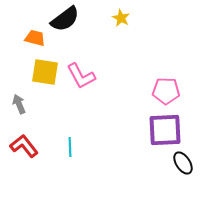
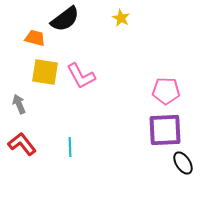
red L-shape: moved 2 px left, 2 px up
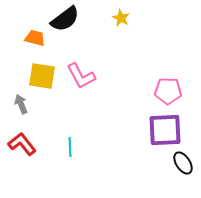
yellow square: moved 3 px left, 4 px down
pink pentagon: moved 2 px right
gray arrow: moved 2 px right
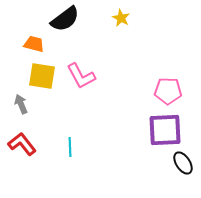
orange trapezoid: moved 1 px left, 6 px down
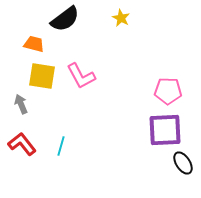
cyan line: moved 9 px left, 1 px up; rotated 18 degrees clockwise
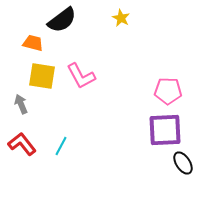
black semicircle: moved 3 px left, 1 px down
orange trapezoid: moved 1 px left, 1 px up
cyan line: rotated 12 degrees clockwise
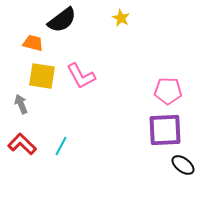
red L-shape: rotated 8 degrees counterclockwise
black ellipse: moved 2 px down; rotated 20 degrees counterclockwise
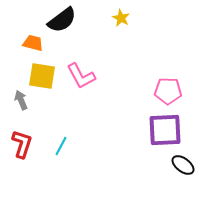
gray arrow: moved 4 px up
red L-shape: rotated 64 degrees clockwise
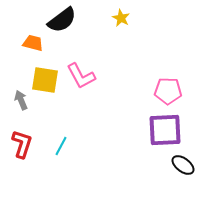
yellow square: moved 3 px right, 4 px down
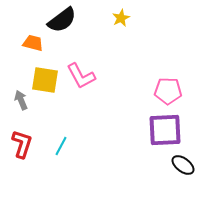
yellow star: rotated 18 degrees clockwise
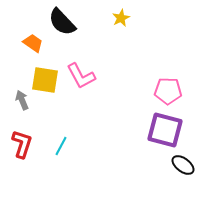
black semicircle: moved 2 px down; rotated 84 degrees clockwise
orange trapezoid: rotated 20 degrees clockwise
gray arrow: moved 1 px right
purple square: rotated 18 degrees clockwise
